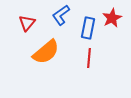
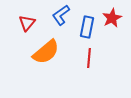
blue rectangle: moved 1 px left, 1 px up
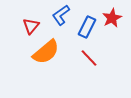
red triangle: moved 4 px right, 3 px down
blue rectangle: rotated 15 degrees clockwise
red line: rotated 48 degrees counterclockwise
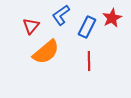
red line: moved 3 px down; rotated 42 degrees clockwise
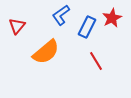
red triangle: moved 14 px left
red line: moved 7 px right; rotated 30 degrees counterclockwise
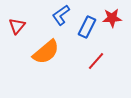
red star: rotated 24 degrees clockwise
red line: rotated 72 degrees clockwise
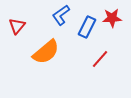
red line: moved 4 px right, 2 px up
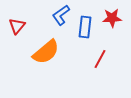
blue rectangle: moved 2 px left; rotated 20 degrees counterclockwise
red line: rotated 12 degrees counterclockwise
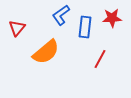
red triangle: moved 2 px down
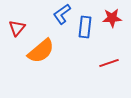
blue L-shape: moved 1 px right, 1 px up
orange semicircle: moved 5 px left, 1 px up
red line: moved 9 px right, 4 px down; rotated 42 degrees clockwise
